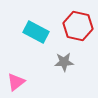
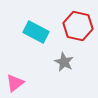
gray star: rotated 30 degrees clockwise
pink triangle: moved 1 px left, 1 px down
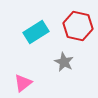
cyan rectangle: rotated 60 degrees counterclockwise
pink triangle: moved 8 px right
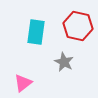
cyan rectangle: rotated 50 degrees counterclockwise
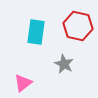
gray star: moved 2 px down
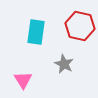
red hexagon: moved 2 px right
pink triangle: moved 3 px up; rotated 24 degrees counterclockwise
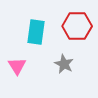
red hexagon: moved 3 px left; rotated 12 degrees counterclockwise
pink triangle: moved 6 px left, 14 px up
